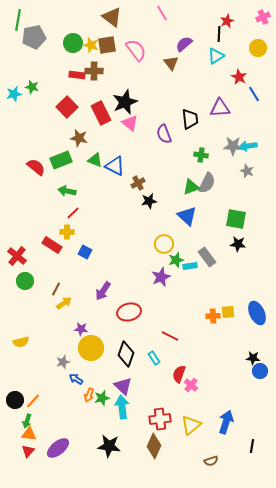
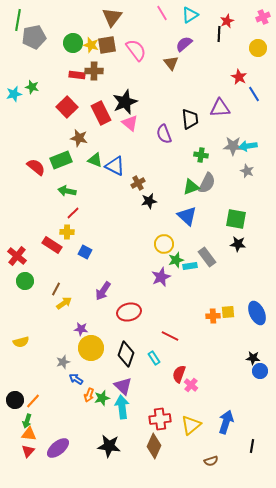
brown triangle at (112, 17): rotated 30 degrees clockwise
cyan triangle at (216, 56): moved 26 px left, 41 px up
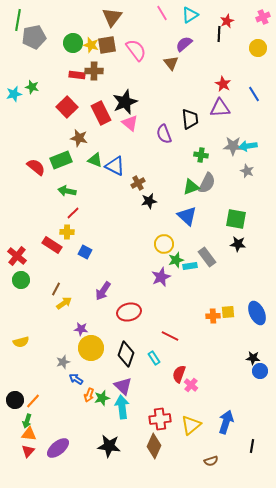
red star at (239, 77): moved 16 px left, 7 px down
green circle at (25, 281): moved 4 px left, 1 px up
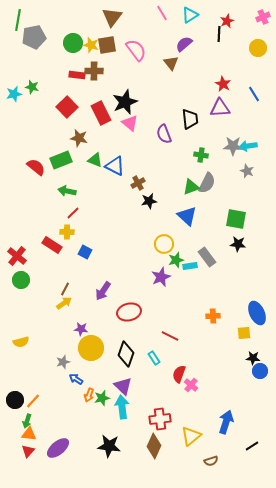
brown line at (56, 289): moved 9 px right
yellow square at (228, 312): moved 16 px right, 21 px down
yellow triangle at (191, 425): moved 11 px down
black line at (252, 446): rotated 48 degrees clockwise
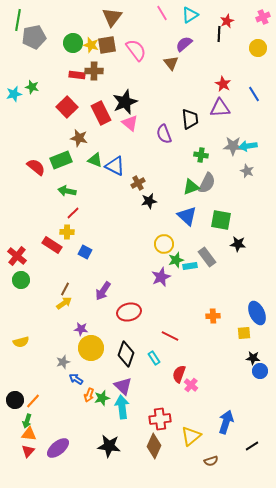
green square at (236, 219): moved 15 px left, 1 px down
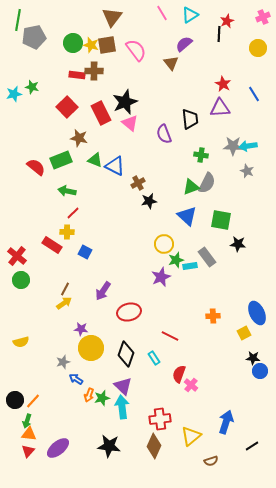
yellow square at (244, 333): rotated 24 degrees counterclockwise
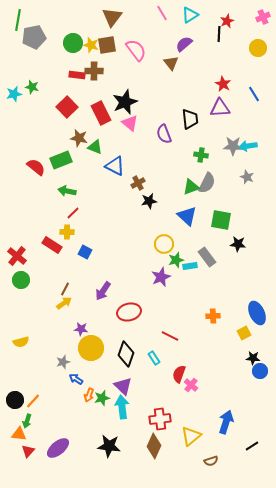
green triangle at (95, 160): moved 13 px up
gray star at (247, 171): moved 6 px down
orange triangle at (29, 434): moved 10 px left
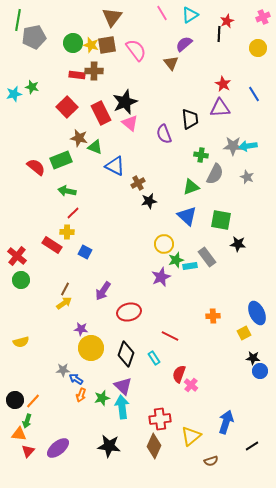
gray semicircle at (207, 183): moved 8 px right, 9 px up
gray star at (63, 362): moved 8 px down; rotated 16 degrees clockwise
orange arrow at (89, 395): moved 8 px left
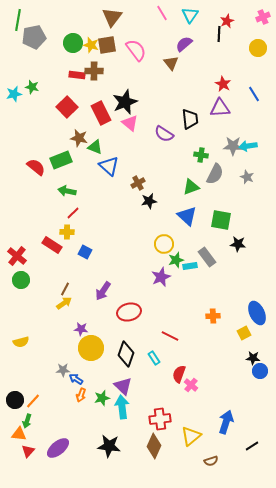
cyan triangle at (190, 15): rotated 24 degrees counterclockwise
purple semicircle at (164, 134): rotated 36 degrees counterclockwise
blue triangle at (115, 166): moved 6 px left; rotated 15 degrees clockwise
